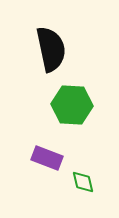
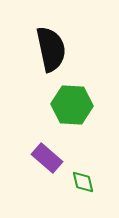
purple rectangle: rotated 20 degrees clockwise
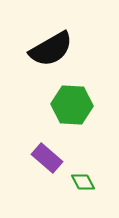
black semicircle: rotated 72 degrees clockwise
green diamond: rotated 15 degrees counterclockwise
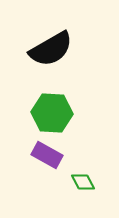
green hexagon: moved 20 px left, 8 px down
purple rectangle: moved 3 px up; rotated 12 degrees counterclockwise
